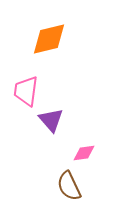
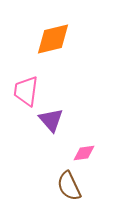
orange diamond: moved 4 px right
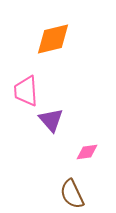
pink trapezoid: rotated 12 degrees counterclockwise
pink diamond: moved 3 px right, 1 px up
brown semicircle: moved 3 px right, 8 px down
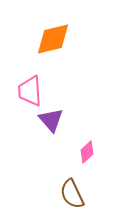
pink trapezoid: moved 4 px right
pink diamond: rotated 35 degrees counterclockwise
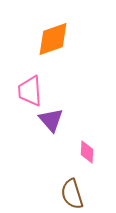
orange diamond: rotated 6 degrees counterclockwise
pink diamond: rotated 45 degrees counterclockwise
brown semicircle: rotated 8 degrees clockwise
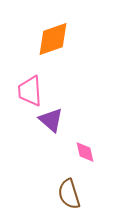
purple triangle: rotated 8 degrees counterclockwise
pink diamond: moved 2 px left; rotated 15 degrees counterclockwise
brown semicircle: moved 3 px left
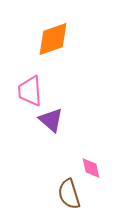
pink diamond: moved 6 px right, 16 px down
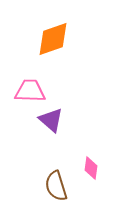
pink trapezoid: rotated 96 degrees clockwise
pink diamond: rotated 20 degrees clockwise
brown semicircle: moved 13 px left, 8 px up
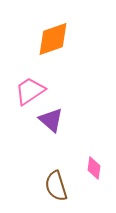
pink trapezoid: rotated 36 degrees counterclockwise
pink diamond: moved 3 px right
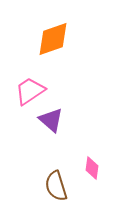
pink diamond: moved 2 px left
